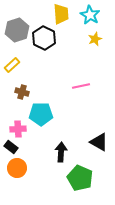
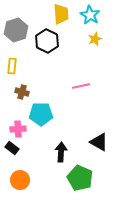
gray hexagon: moved 1 px left
black hexagon: moved 3 px right, 3 px down
yellow rectangle: moved 1 px down; rotated 42 degrees counterclockwise
black rectangle: moved 1 px right, 1 px down
orange circle: moved 3 px right, 12 px down
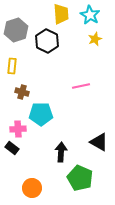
orange circle: moved 12 px right, 8 px down
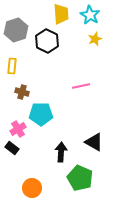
pink cross: rotated 28 degrees counterclockwise
black triangle: moved 5 px left
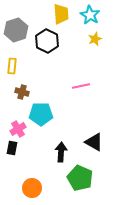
black rectangle: rotated 64 degrees clockwise
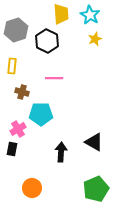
pink line: moved 27 px left, 8 px up; rotated 12 degrees clockwise
black rectangle: moved 1 px down
green pentagon: moved 16 px right, 11 px down; rotated 25 degrees clockwise
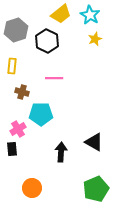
yellow trapezoid: rotated 55 degrees clockwise
black rectangle: rotated 16 degrees counterclockwise
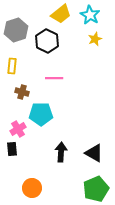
black triangle: moved 11 px down
